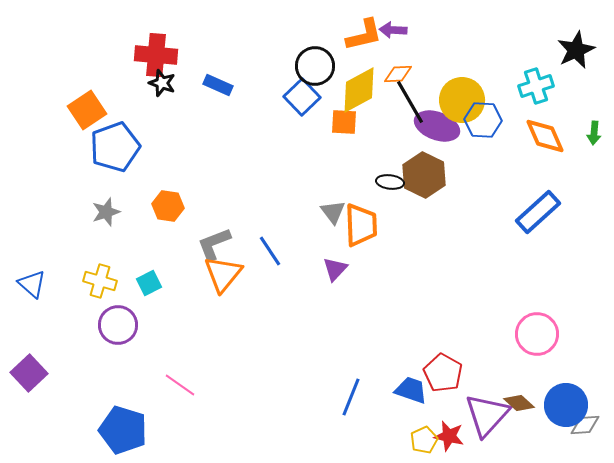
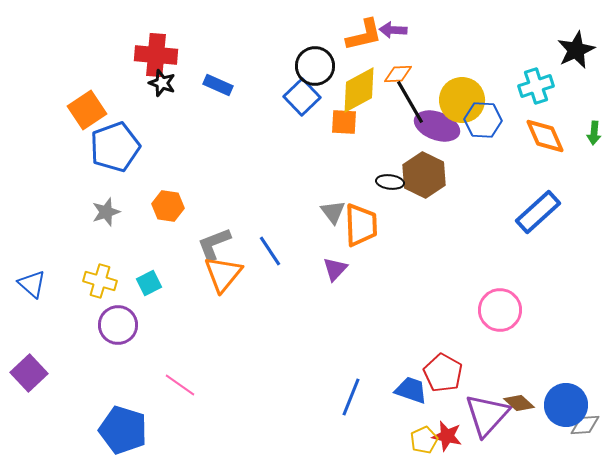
pink circle at (537, 334): moved 37 px left, 24 px up
red star at (449, 436): moved 2 px left
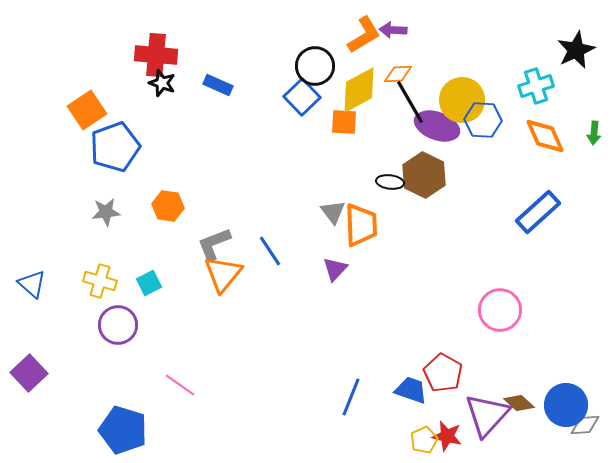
orange L-shape at (364, 35): rotated 18 degrees counterclockwise
gray star at (106, 212): rotated 12 degrees clockwise
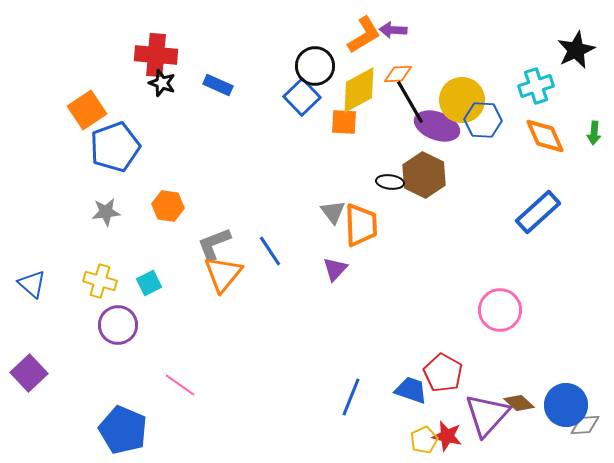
blue pentagon at (123, 430): rotated 6 degrees clockwise
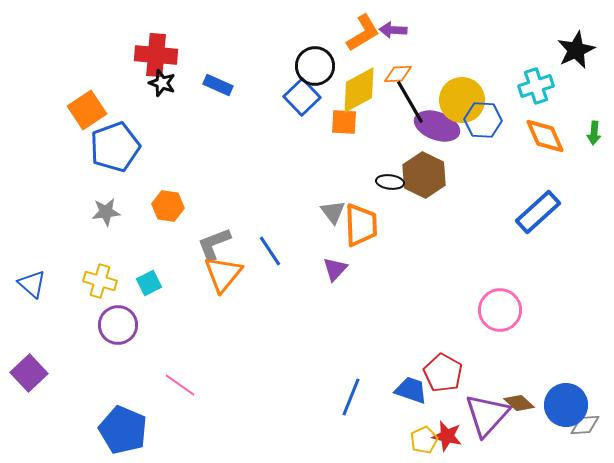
orange L-shape at (364, 35): moved 1 px left, 2 px up
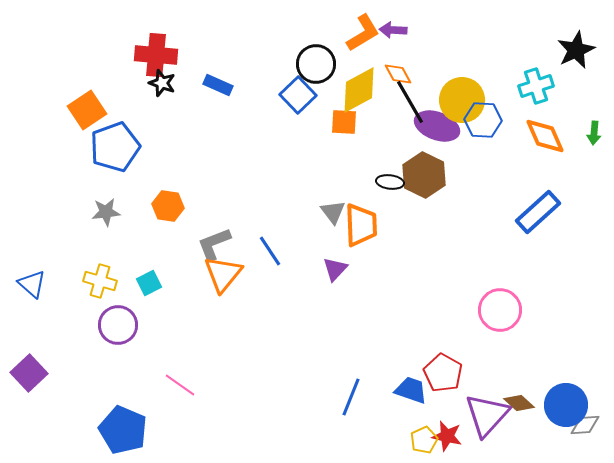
black circle at (315, 66): moved 1 px right, 2 px up
orange diamond at (398, 74): rotated 64 degrees clockwise
blue square at (302, 97): moved 4 px left, 2 px up
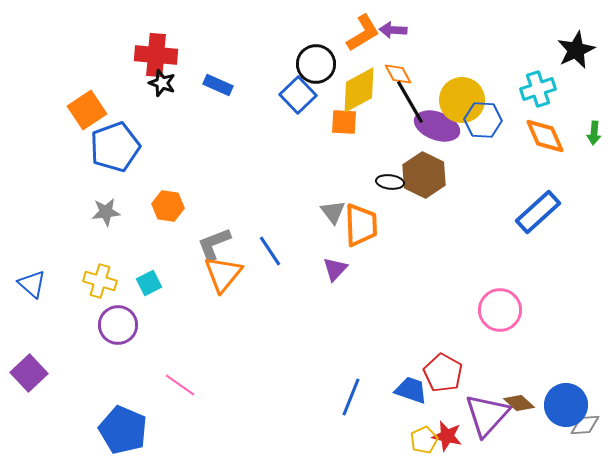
cyan cross at (536, 86): moved 2 px right, 3 px down
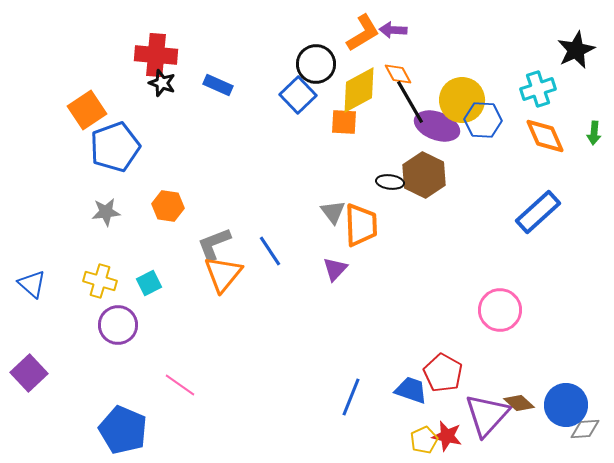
gray diamond at (585, 425): moved 4 px down
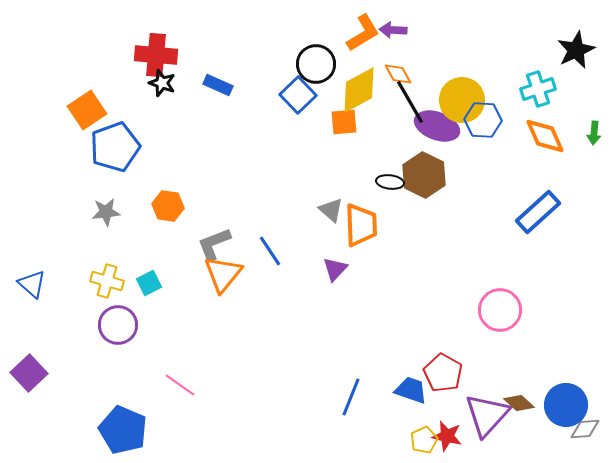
orange square at (344, 122): rotated 8 degrees counterclockwise
gray triangle at (333, 212): moved 2 px left, 2 px up; rotated 12 degrees counterclockwise
yellow cross at (100, 281): moved 7 px right
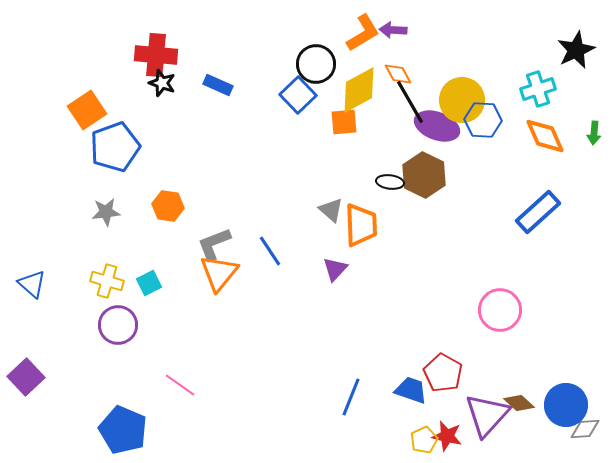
orange triangle at (223, 274): moved 4 px left, 1 px up
purple square at (29, 373): moved 3 px left, 4 px down
